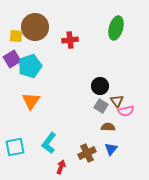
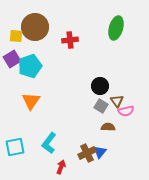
blue triangle: moved 11 px left, 3 px down
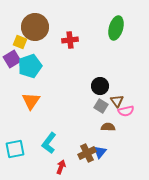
yellow square: moved 4 px right, 6 px down; rotated 16 degrees clockwise
cyan square: moved 2 px down
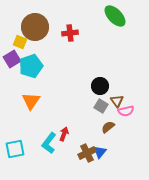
green ellipse: moved 1 px left, 12 px up; rotated 60 degrees counterclockwise
red cross: moved 7 px up
cyan pentagon: moved 1 px right
brown semicircle: rotated 40 degrees counterclockwise
red arrow: moved 3 px right, 33 px up
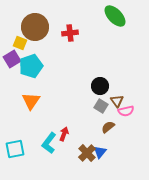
yellow square: moved 1 px down
brown cross: rotated 18 degrees counterclockwise
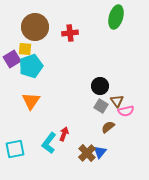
green ellipse: moved 1 px right, 1 px down; rotated 60 degrees clockwise
yellow square: moved 5 px right, 6 px down; rotated 16 degrees counterclockwise
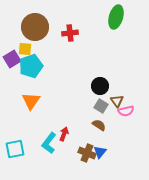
brown semicircle: moved 9 px left, 2 px up; rotated 72 degrees clockwise
brown cross: rotated 24 degrees counterclockwise
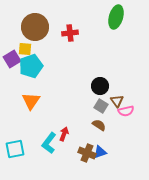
blue triangle: rotated 32 degrees clockwise
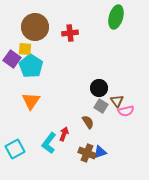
purple square: rotated 24 degrees counterclockwise
cyan pentagon: rotated 20 degrees counterclockwise
black circle: moved 1 px left, 2 px down
brown semicircle: moved 11 px left, 3 px up; rotated 24 degrees clockwise
cyan square: rotated 18 degrees counterclockwise
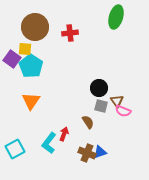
gray square: rotated 16 degrees counterclockwise
pink semicircle: moved 3 px left; rotated 35 degrees clockwise
